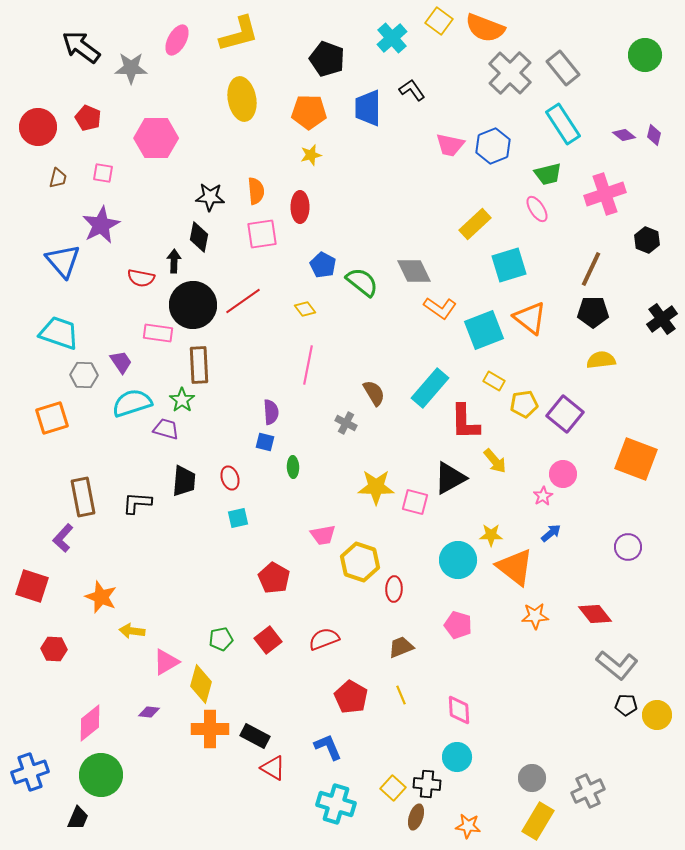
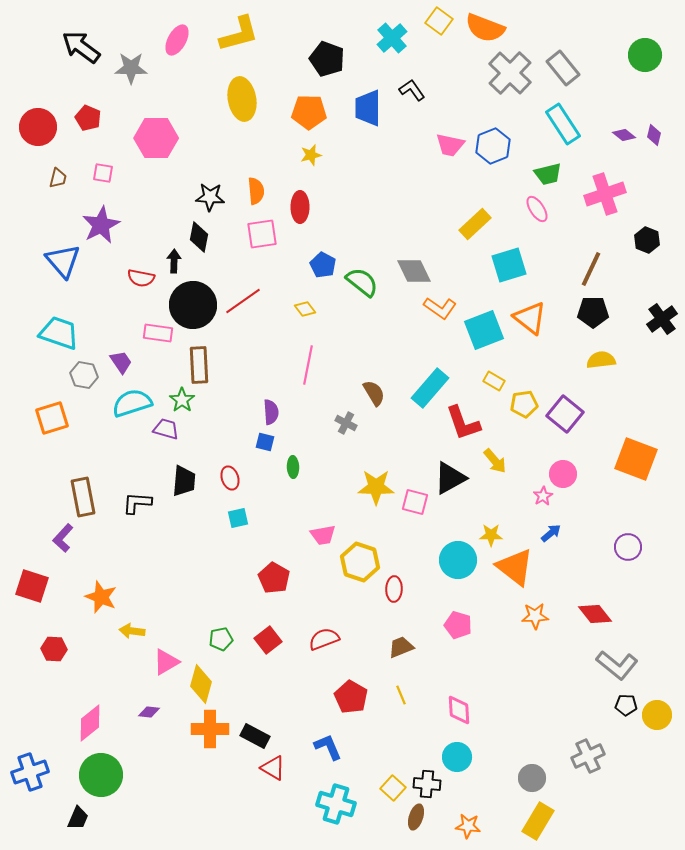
gray hexagon at (84, 375): rotated 8 degrees clockwise
red L-shape at (465, 422): moved 2 px left, 1 px down; rotated 18 degrees counterclockwise
gray cross at (588, 791): moved 35 px up
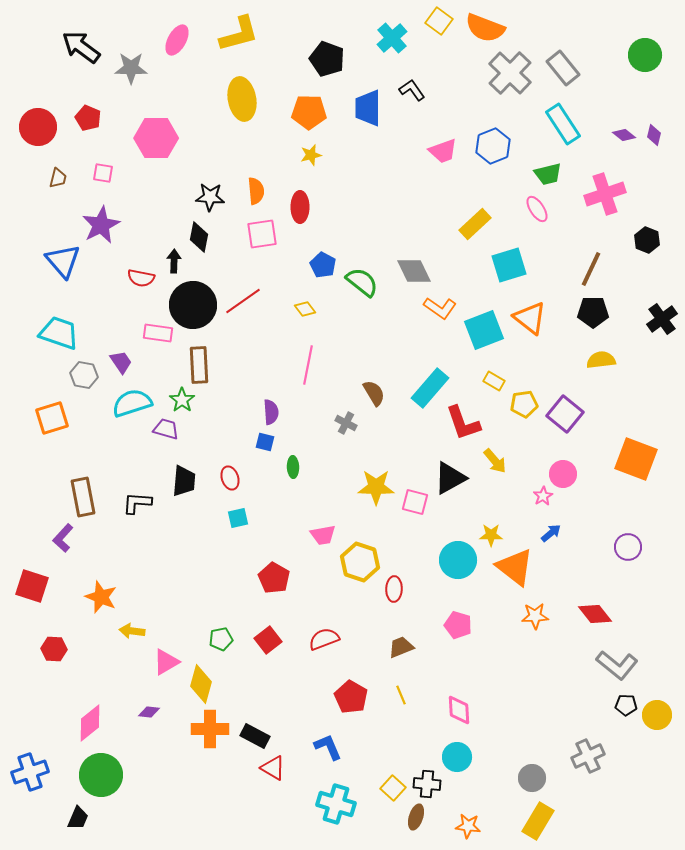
pink trapezoid at (450, 145): moved 7 px left, 6 px down; rotated 32 degrees counterclockwise
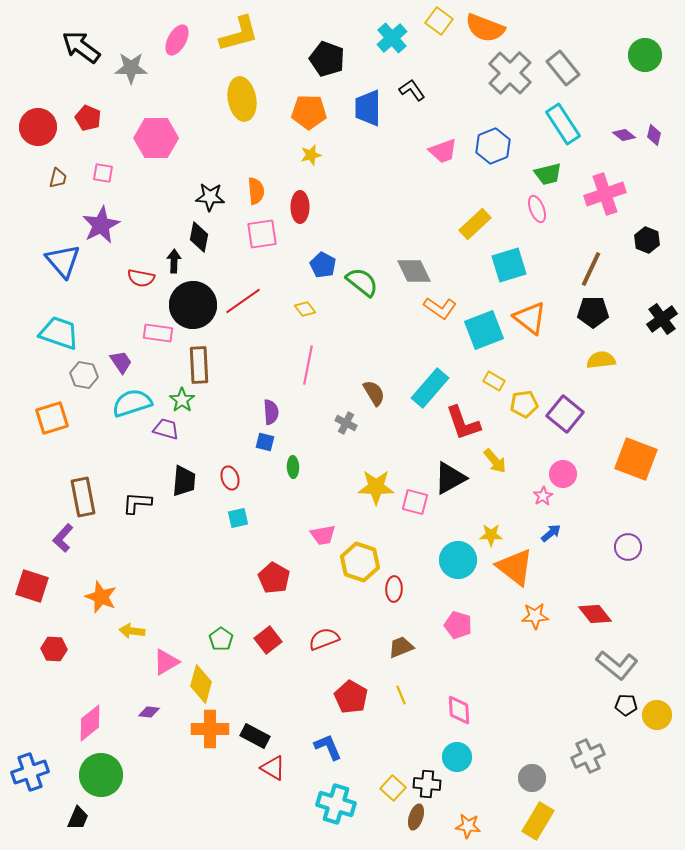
pink ellipse at (537, 209): rotated 12 degrees clockwise
green pentagon at (221, 639): rotated 25 degrees counterclockwise
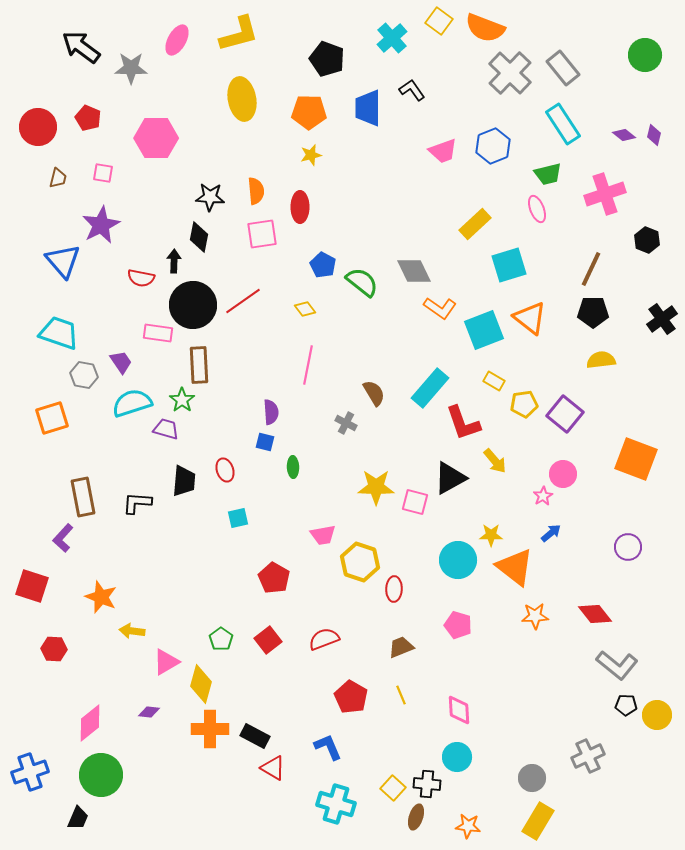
red ellipse at (230, 478): moved 5 px left, 8 px up
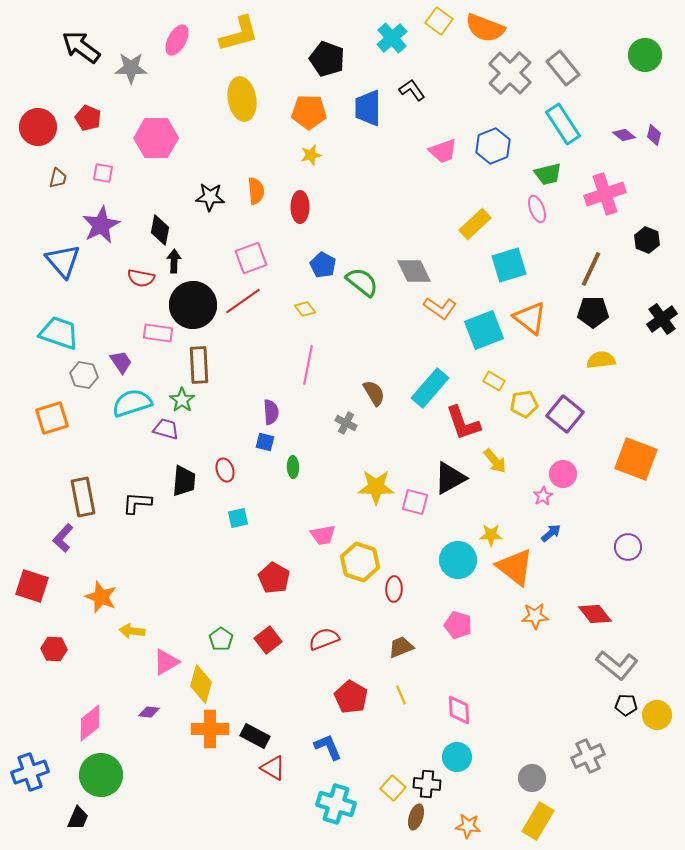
pink square at (262, 234): moved 11 px left, 24 px down; rotated 12 degrees counterclockwise
black diamond at (199, 237): moved 39 px left, 7 px up
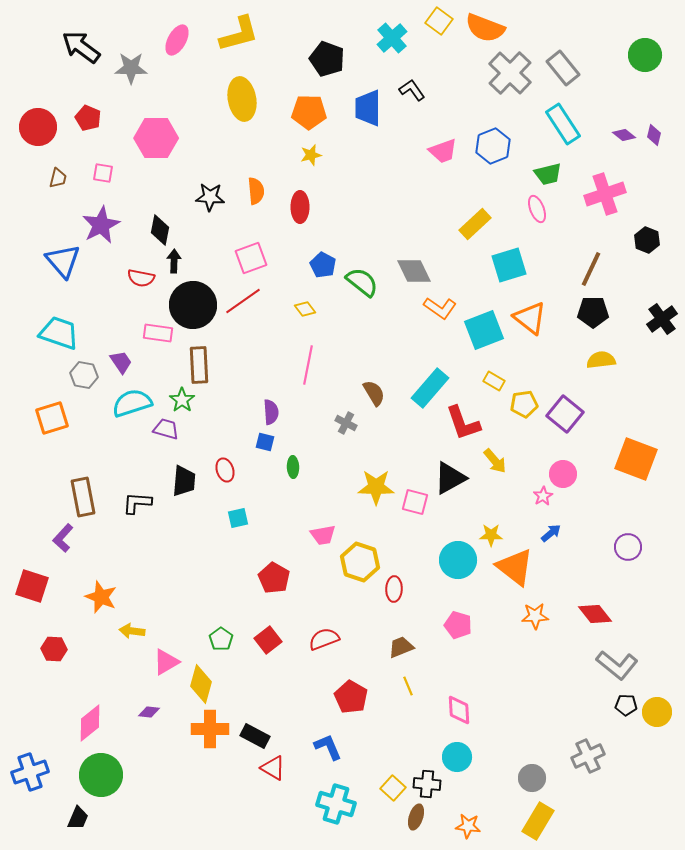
yellow line at (401, 695): moved 7 px right, 9 px up
yellow circle at (657, 715): moved 3 px up
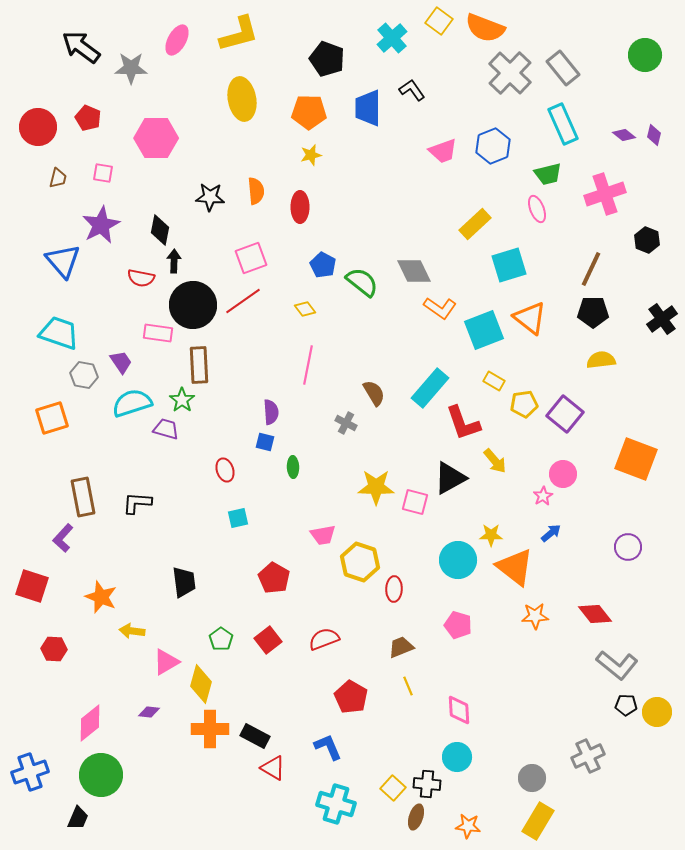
cyan rectangle at (563, 124): rotated 9 degrees clockwise
black trapezoid at (184, 481): moved 101 px down; rotated 12 degrees counterclockwise
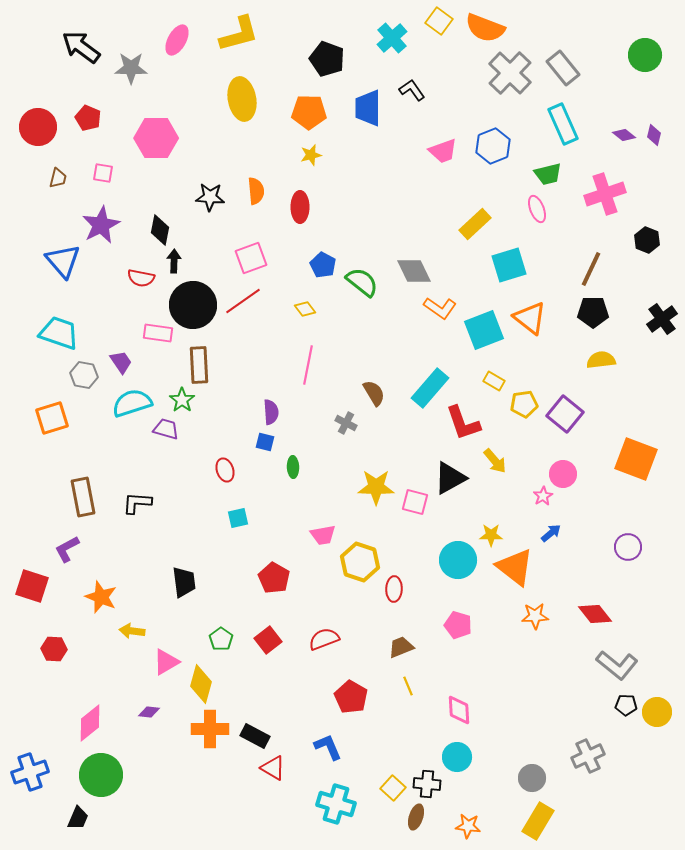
purple L-shape at (63, 538): moved 4 px right, 11 px down; rotated 20 degrees clockwise
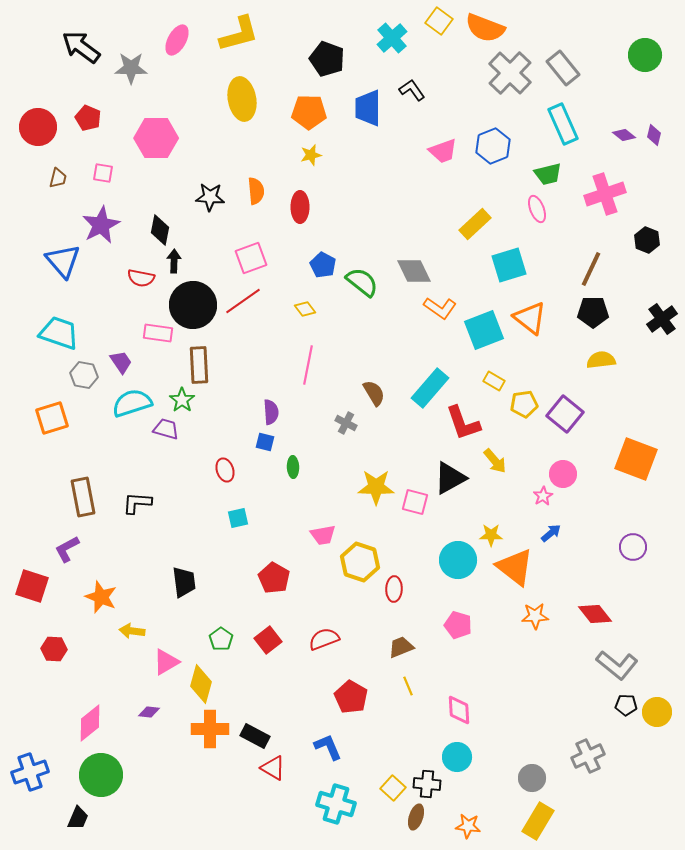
purple circle at (628, 547): moved 5 px right
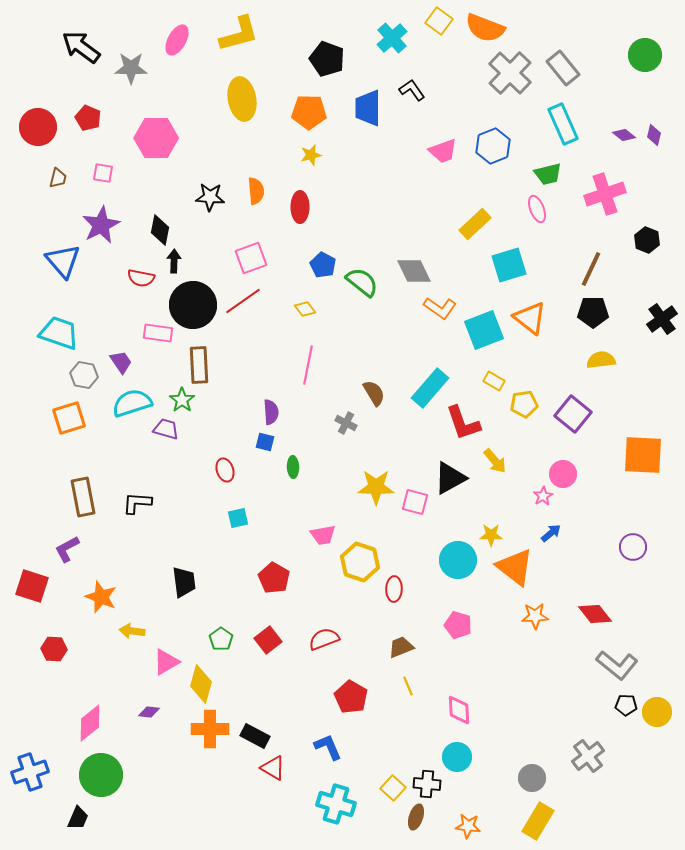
purple square at (565, 414): moved 8 px right
orange square at (52, 418): moved 17 px right
orange square at (636, 459): moved 7 px right, 4 px up; rotated 18 degrees counterclockwise
gray cross at (588, 756): rotated 12 degrees counterclockwise
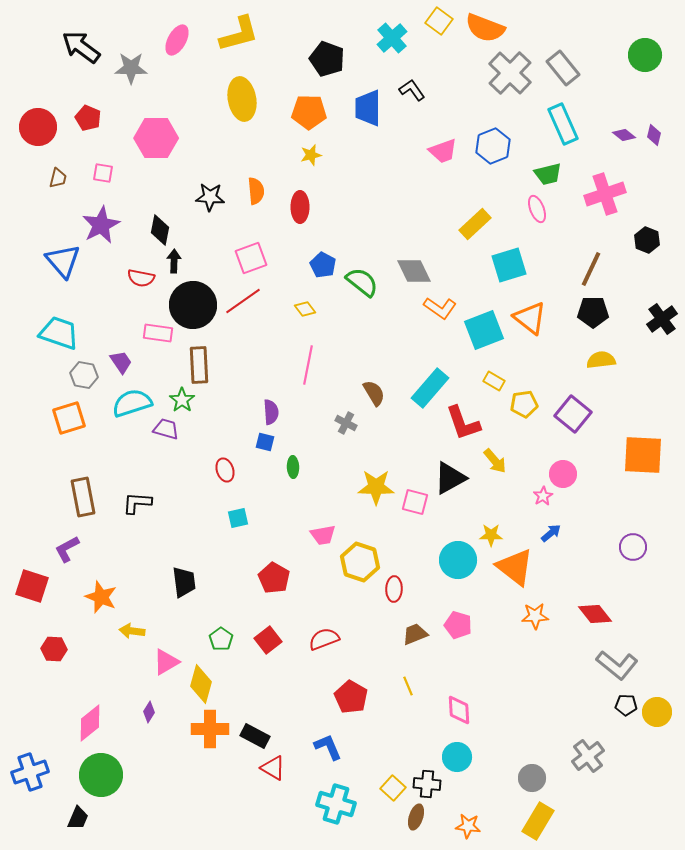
brown trapezoid at (401, 647): moved 14 px right, 13 px up
purple diamond at (149, 712): rotated 65 degrees counterclockwise
